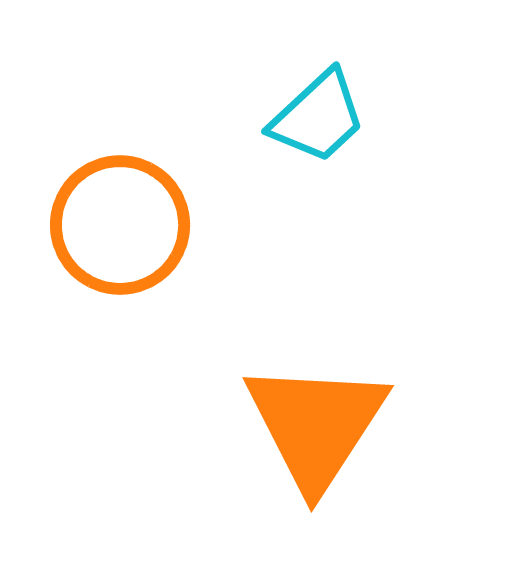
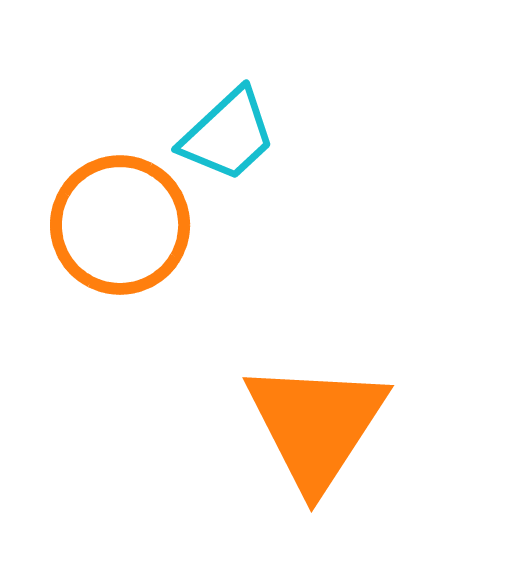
cyan trapezoid: moved 90 px left, 18 px down
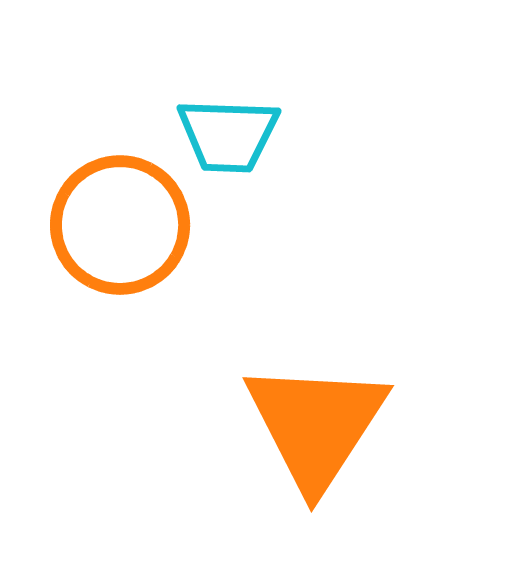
cyan trapezoid: rotated 45 degrees clockwise
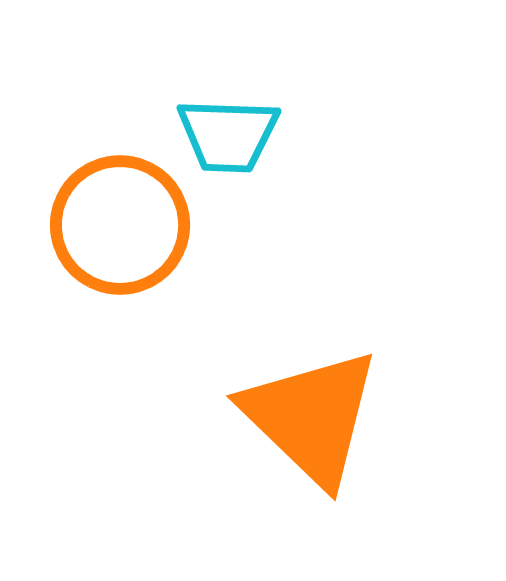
orange triangle: moved 5 px left, 8 px up; rotated 19 degrees counterclockwise
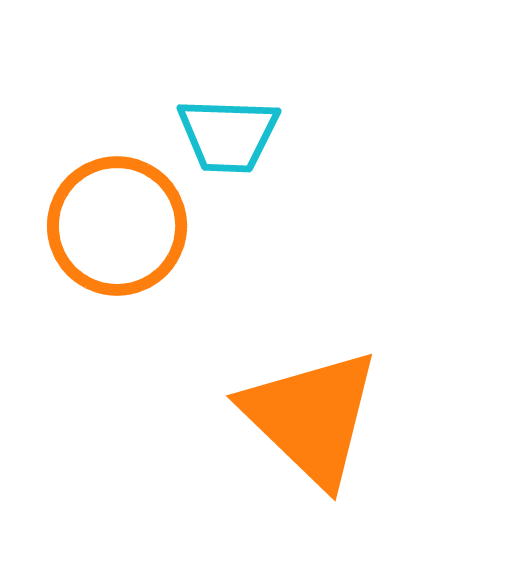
orange circle: moved 3 px left, 1 px down
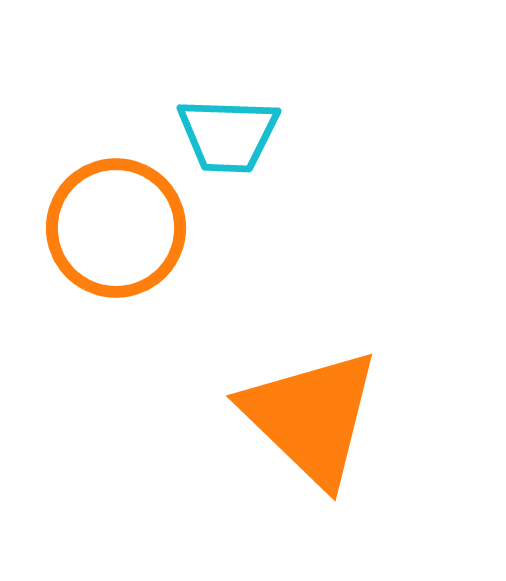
orange circle: moved 1 px left, 2 px down
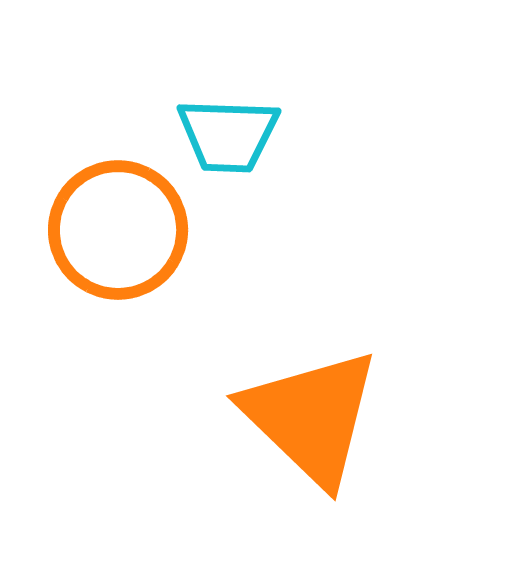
orange circle: moved 2 px right, 2 px down
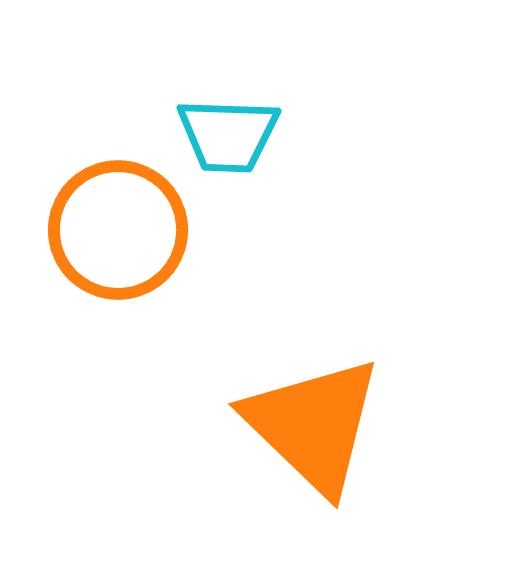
orange triangle: moved 2 px right, 8 px down
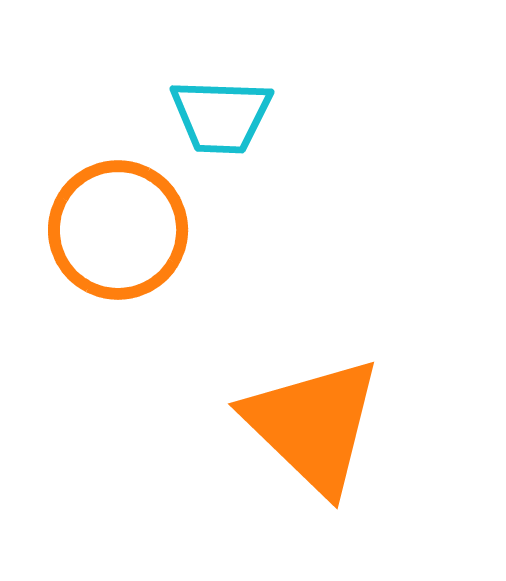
cyan trapezoid: moved 7 px left, 19 px up
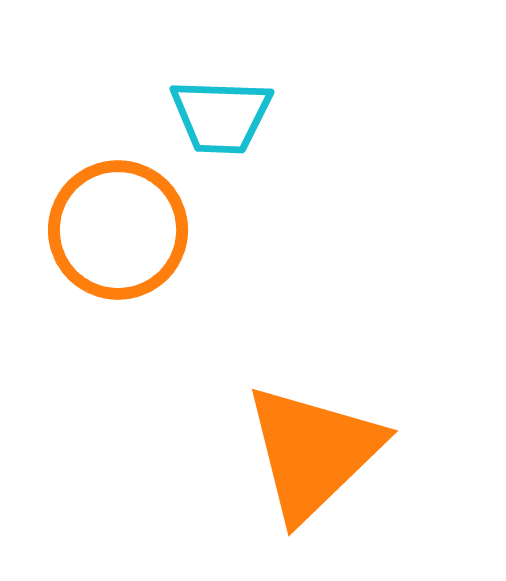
orange triangle: moved 27 px down; rotated 32 degrees clockwise
